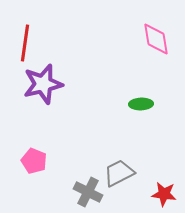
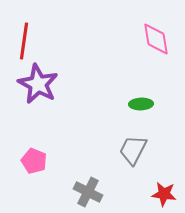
red line: moved 1 px left, 2 px up
purple star: moved 5 px left; rotated 30 degrees counterclockwise
gray trapezoid: moved 14 px right, 23 px up; rotated 36 degrees counterclockwise
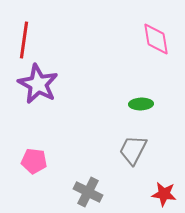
red line: moved 1 px up
pink pentagon: rotated 15 degrees counterclockwise
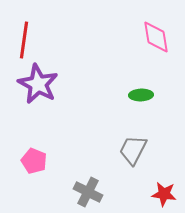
pink diamond: moved 2 px up
green ellipse: moved 9 px up
pink pentagon: rotated 15 degrees clockwise
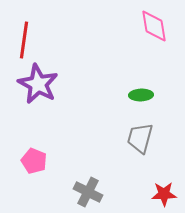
pink diamond: moved 2 px left, 11 px up
gray trapezoid: moved 7 px right, 12 px up; rotated 12 degrees counterclockwise
red star: rotated 10 degrees counterclockwise
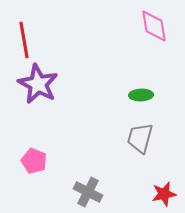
red line: rotated 18 degrees counterclockwise
red star: rotated 10 degrees counterclockwise
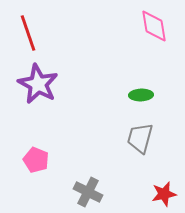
red line: moved 4 px right, 7 px up; rotated 9 degrees counterclockwise
pink pentagon: moved 2 px right, 1 px up
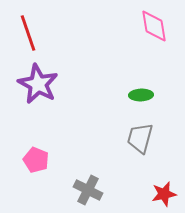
gray cross: moved 2 px up
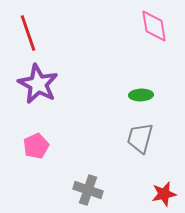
pink pentagon: moved 14 px up; rotated 25 degrees clockwise
gray cross: rotated 8 degrees counterclockwise
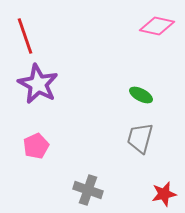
pink diamond: moved 3 px right; rotated 68 degrees counterclockwise
red line: moved 3 px left, 3 px down
green ellipse: rotated 30 degrees clockwise
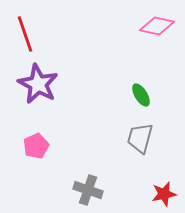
red line: moved 2 px up
green ellipse: rotated 30 degrees clockwise
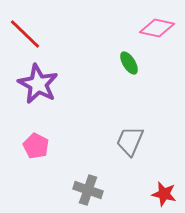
pink diamond: moved 2 px down
red line: rotated 27 degrees counterclockwise
green ellipse: moved 12 px left, 32 px up
gray trapezoid: moved 10 px left, 3 px down; rotated 8 degrees clockwise
pink pentagon: rotated 20 degrees counterclockwise
red star: rotated 25 degrees clockwise
